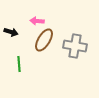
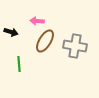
brown ellipse: moved 1 px right, 1 px down
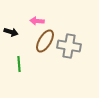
gray cross: moved 6 px left
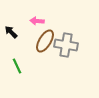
black arrow: rotated 152 degrees counterclockwise
gray cross: moved 3 px left, 1 px up
green line: moved 2 px left, 2 px down; rotated 21 degrees counterclockwise
